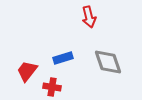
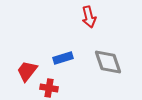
red cross: moved 3 px left, 1 px down
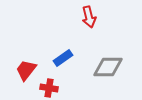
blue rectangle: rotated 18 degrees counterclockwise
gray diamond: moved 5 px down; rotated 72 degrees counterclockwise
red trapezoid: moved 1 px left, 1 px up
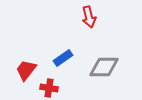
gray diamond: moved 4 px left
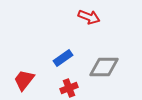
red arrow: rotated 55 degrees counterclockwise
red trapezoid: moved 2 px left, 10 px down
red cross: moved 20 px right; rotated 30 degrees counterclockwise
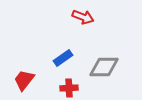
red arrow: moved 6 px left
red cross: rotated 18 degrees clockwise
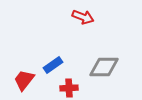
blue rectangle: moved 10 px left, 7 px down
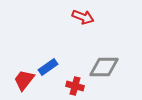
blue rectangle: moved 5 px left, 2 px down
red cross: moved 6 px right, 2 px up; rotated 18 degrees clockwise
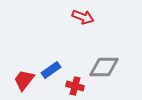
blue rectangle: moved 3 px right, 3 px down
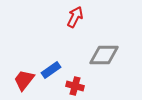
red arrow: moved 8 px left; rotated 85 degrees counterclockwise
gray diamond: moved 12 px up
